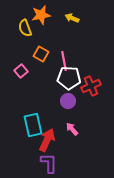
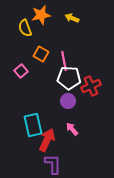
purple L-shape: moved 4 px right, 1 px down
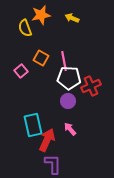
orange square: moved 4 px down
pink arrow: moved 2 px left
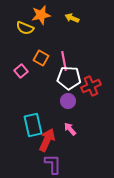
yellow semicircle: rotated 48 degrees counterclockwise
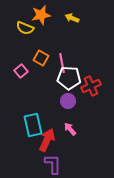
pink line: moved 2 px left, 2 px down
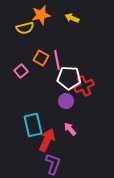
yellow semicircle: rotated 36 degrees counterclockwise
pink line: moved 5 px left, 3 px up
red cross: moved 7 px left
purple circle: moved 2 px left
purple L-shape: rotated 20 degrees clockwise
